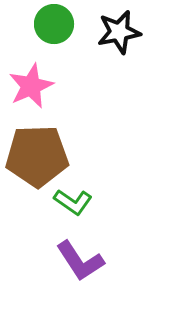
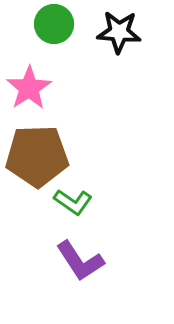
black star: rotated 15 degrees clockwise
pink star: moved 2 px left, 2 px down; rotated 9 degrees counterclockwise
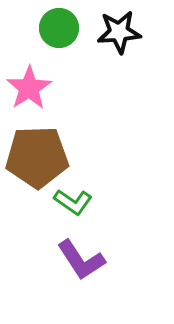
green circle: moved 5 px right, 4 px down
black star: rotated 9 degrees counterclockwise
brown pentagon: moved 1 px down
purple L-shape: moved 1 px right, 1 px up
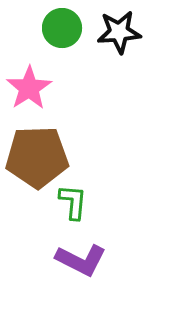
green circle: moved 3 px right
green L-shape: rotated 120 degrees counterclockwise
purple L-shape: rotated 30 degrees counterclockwise
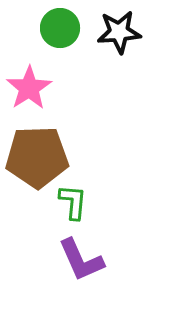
green circle: moved 2 px left
purple L-shape: rotated 39 degrees clockwise
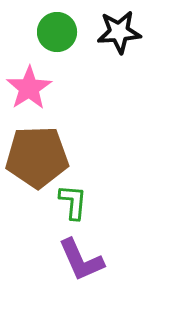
green circle: moved 3 px left, 4 px down
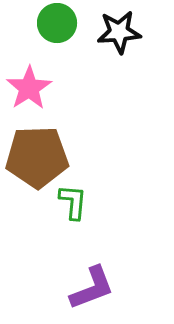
green circle: moved 9 px up
purple L-shape: moved 11 px right, 28 px down; rotated 87 degrees counterclockwise
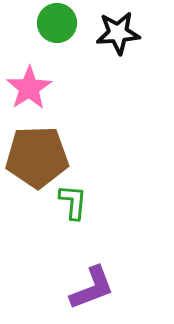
black star: moved 1 px left, 1 px down
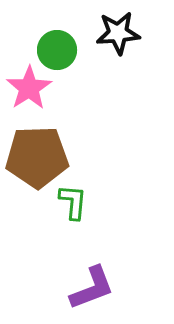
green circle: moved 27 px down
